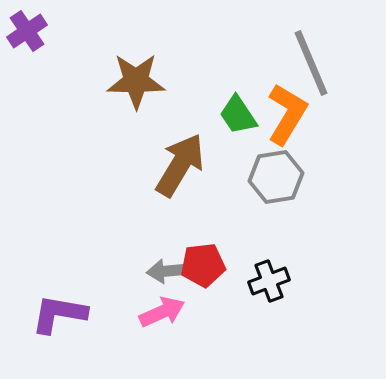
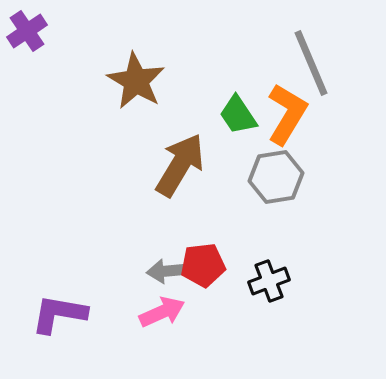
brown star: rotated 30 degrees clockwise
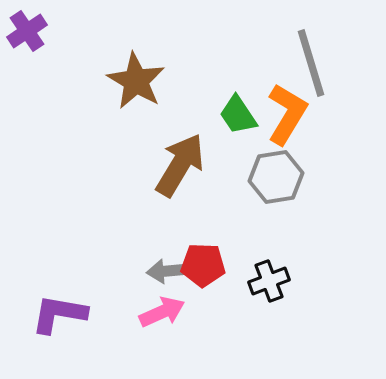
gray line: rotated 6 degrees clockwise
red pentagon: rotated 9 degrees clockwise
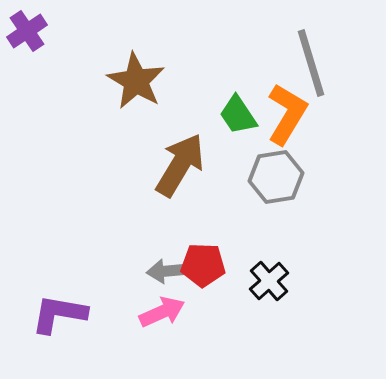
black cross: rotated 21 degrees counterclockwise
